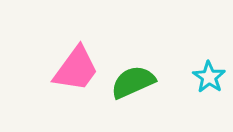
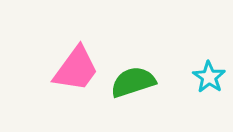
green semicircle: rotated 6 degrees clockwise
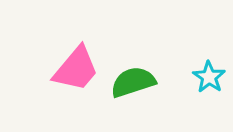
pink trapezoid: rotated 4 degrees clockwise
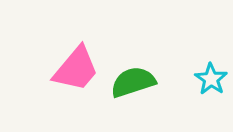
cyan star: moved 2 px right, 2 px down
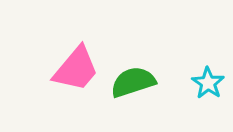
cyan star: moved 3 px left, 4 px down
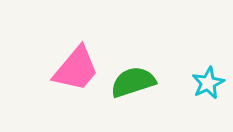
cyan star: rotated 12 degrees clockwise
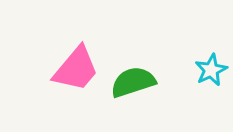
cyan star: moved 3 px right, 13 px up
